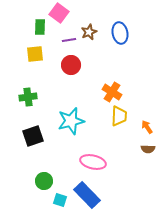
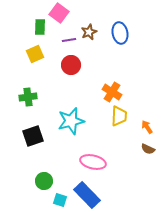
yellow square: rotated 18 degrees counterclockwise
brown semicircle: rotated 24 degrees clockwise
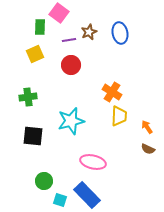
black square: rotated 25 degrees clockwise
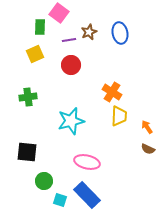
black square: moved 6 px left, 16 px down
pink ellipse: moved 6 px left
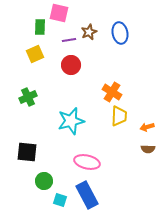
pink square: rotated 24 degrees counterclockwise
green cross: rotated 18 degrees counterclockwise
orange arrow: rotated 72 degrees counterclockwise
brown semicircle: rotated 24 degrees counterclockwise
blue rectangle: rotated 16 degrees clockwise
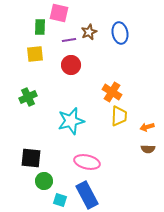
yellow square: rotated 18 degrees clockwise
black square: moved 4 px right, 6 px down
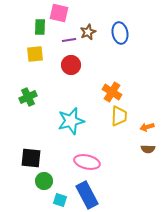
brown star: moved 1 px left
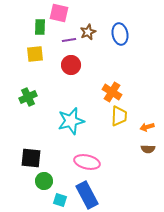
blue ellipse: moved 1 px down
